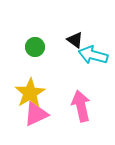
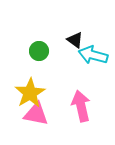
green circle: moved 4 px right, 4 px down
pink triangle: rotated 36 degrees clockwise
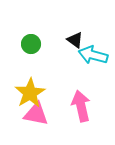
green circle: moved 8 px left, 7 px up
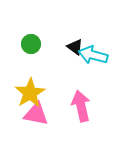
black triangle: moved 7 px down
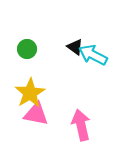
green circle: moved 4 px left, 5 px down
cyan arrow: rotated 12 degrees clockwise
pink arrow: moved 19 px down
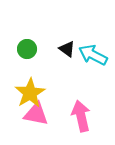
black triangle: moved 8 px left, 2 px down
pink arrow: moved 9 px up
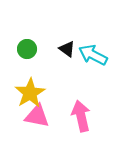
pink triangle: moved 1 px right, 2 px down
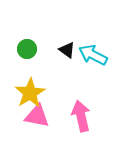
black triangle: moved 1 px down
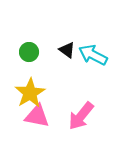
green circle: moved 2 px right, 3 px down
pink arrow: rotated 128 degrees counterclockwise
